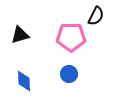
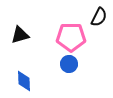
black semicircle: moved 3 px right, 1 px down
blue circle: moved 10 px up
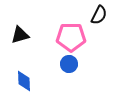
black semicircle: moved 2 px up
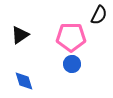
black triangle: rotated 18 degrees counterclockwise
blue circle: moved 3 px right
blue diamond: rotated 15 degrees counterclockwise
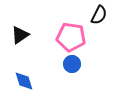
pink pentagon: rotated 8 degrees clockwise
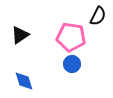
black semicircle: moved 1 px left, 1 px down
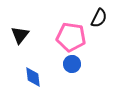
black semicircle: moved 1 px right, 2 px down
black triangle: rotated 18 degrees counterclockwise
blue diamond: moved 9 px right, 4 px up; rotated 10 degrees clockwise
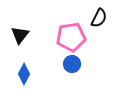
pink pentagon: rotated 16 degrees counterclockwise
blue diamond: moved 9 px left, 3 px up; rotated 35 degrees clockwise
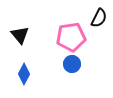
black triangle: rotated 18 degrees counterclockwise
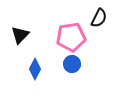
black triangle: rotated 24 degrees clockwise
blue diamond: moved 11 px right, 5 px up
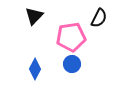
black triangle: moved 14 px right, 19 px up
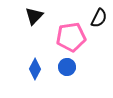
blue circle: moved 5 px left, 3 px down
